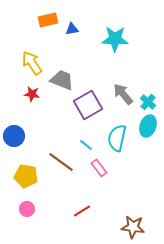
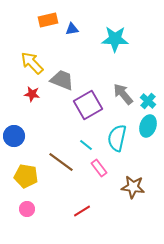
yellow arrow: rotated 10 degrees counterclockwise
cyan cross: moved 1 px up
brown star: moved 40 px up
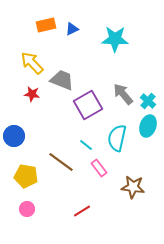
orange rectangle: moved 2 px left, 5 px down
blue triangle: rotated 16 degrees counterclockwise
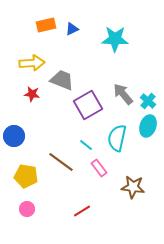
yellow arrow: rotated 130 degrees clockwise
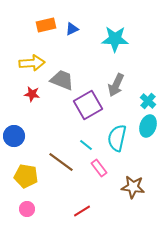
gray arrow: moved 7 px left, 9 px up; rotated 115 degrees counterclockwise
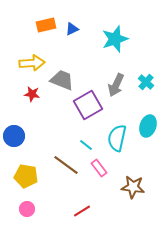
cyan star: rotated 20 degrees counterclockwise
cyan cross: moved 2 px left, 19 px up
brown line: moved 5 px right, 3 px down
